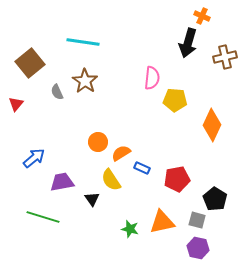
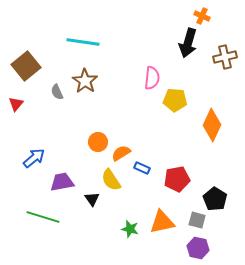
brown square: moved 4 px left, 3 px down
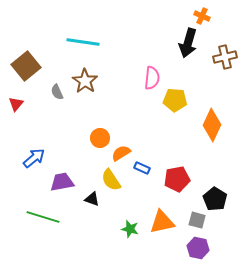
orange circle: moved 2 px right, 4 px up
black triangle: rotated 35 degrees counterclockwise
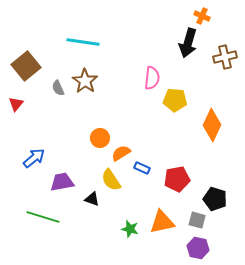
gray semicircle: moved 1 px right, 4 px up
black pentagon: rotated 15 degrees counterclockwise
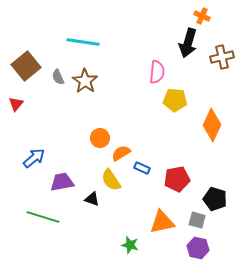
brown cross: moved 3 px left
pink semicircle: moved 5 px right, 6 px up
gray semicircle: moved 11 px up
green star: moved 16 px down
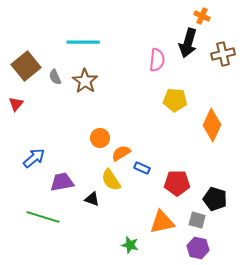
cyan line: rotated 8 degrees counterclockwise
brown cross: moved 1 px right, 3 px up
pink semicircle: moved 12 px up
gray semicircle: moved 3 px left
red pentagon: moved 4 px down; rotated 10 degrees clockwise
